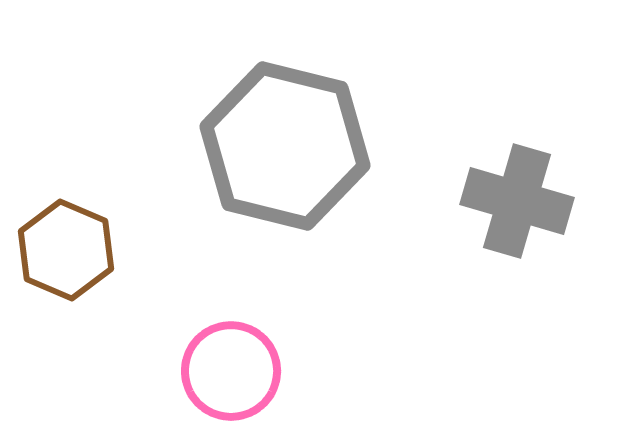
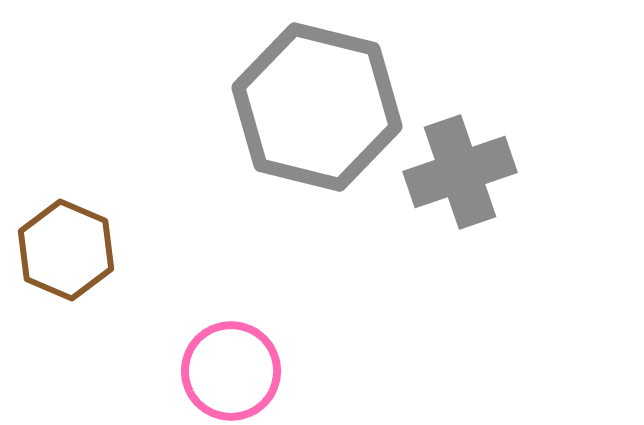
gray hexagon: moved 32 px right, 39 px up
gray cross: moved 57 px left, 29 px up; rotated 35 degrees counterclockwise
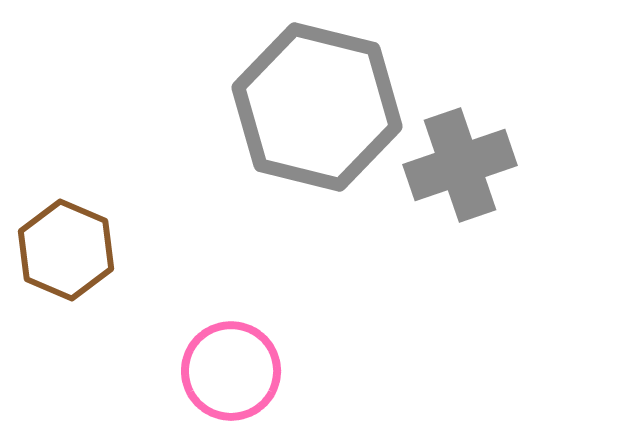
gray cross: moved 7 px up
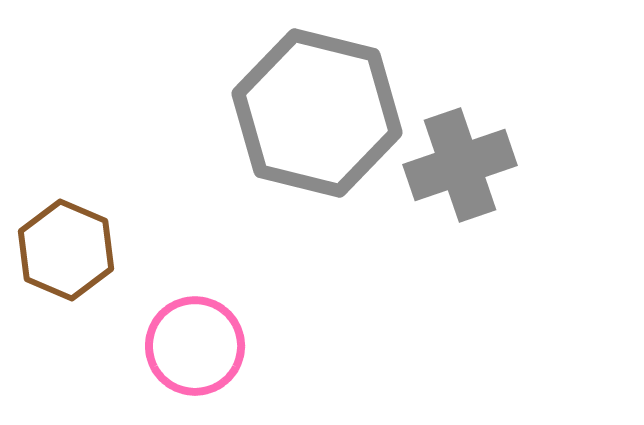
gray hexagon: moved 6 px down
pink circle: moved 36 px left, 25 px up
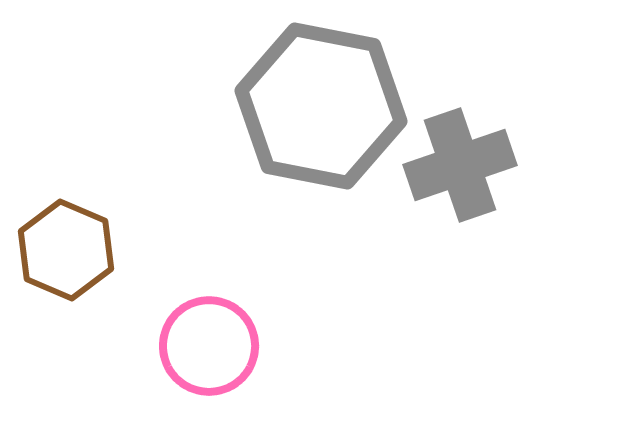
gray hexagon: moved 4 px right, 7 px up; rotated 3 degrees counterclockwise
pink circle: moved 14 px right
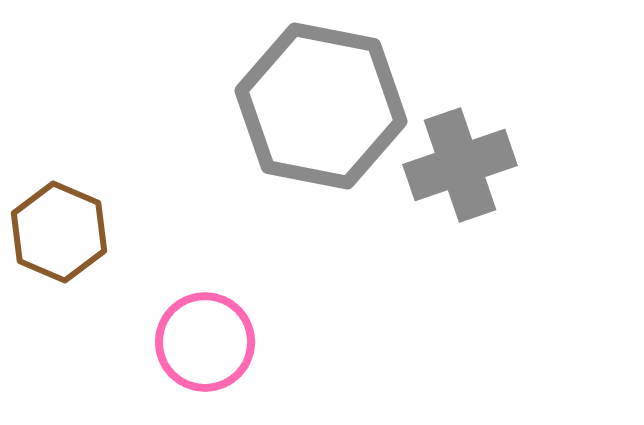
brown hexagon: moved 7 px left, 18 px up
pink circle: moved 4 px left, 4 px up
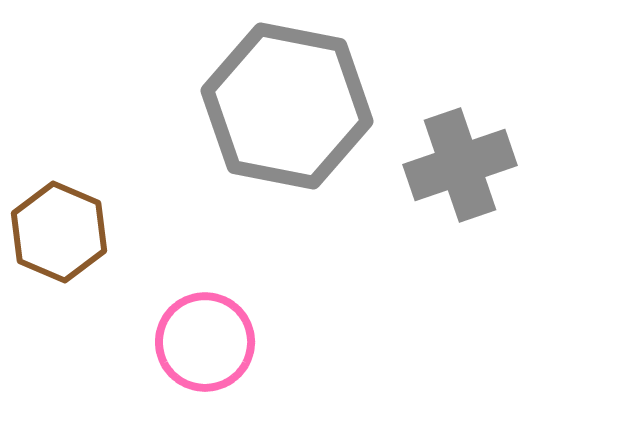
gray hexagon: moved 34 px left
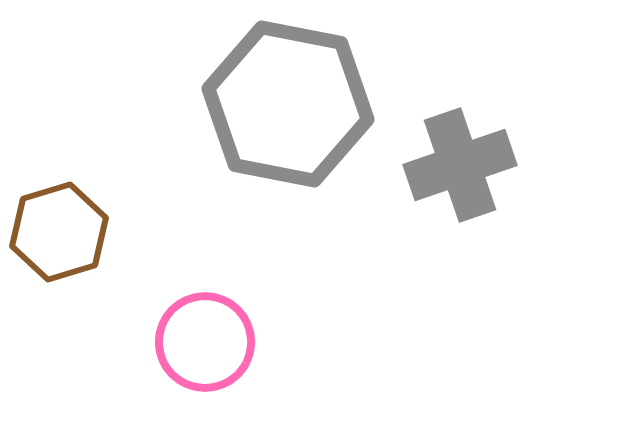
gray hexagon: moved 1 px right, 2 px up
brown hexagon: rotated 20 degrees clockwise
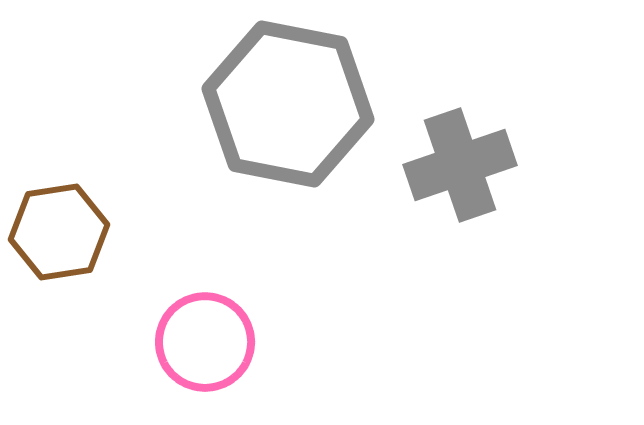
brown hexagon: rotated 8 degrees clockwise
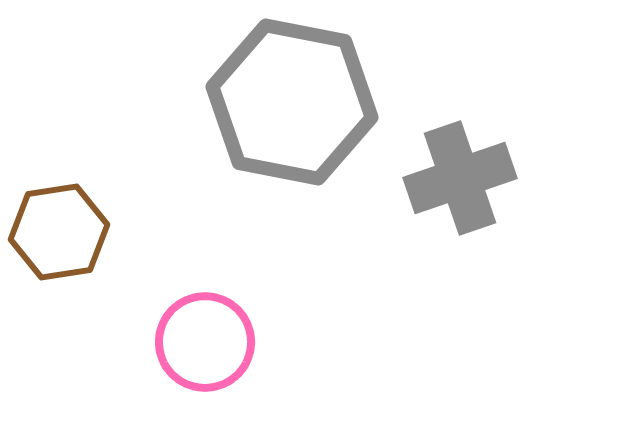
gray hexagon: moved 4 px right, 2 px up
gray cross: moved 13 px down
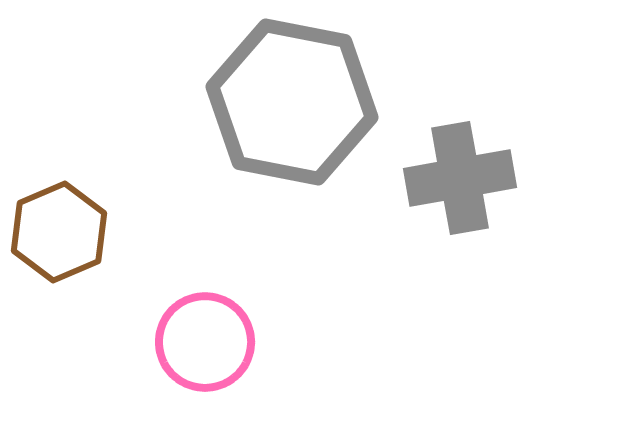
gray cross: rotated 9 degrees clockwise
brown hexagon: rotated 14 degrees counterclockwise
